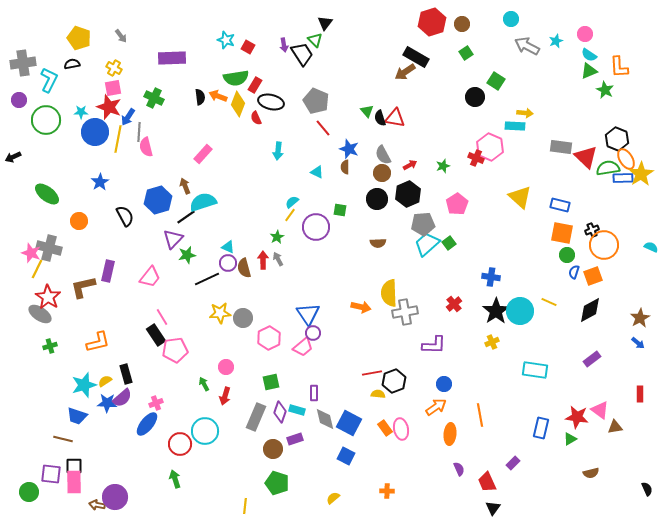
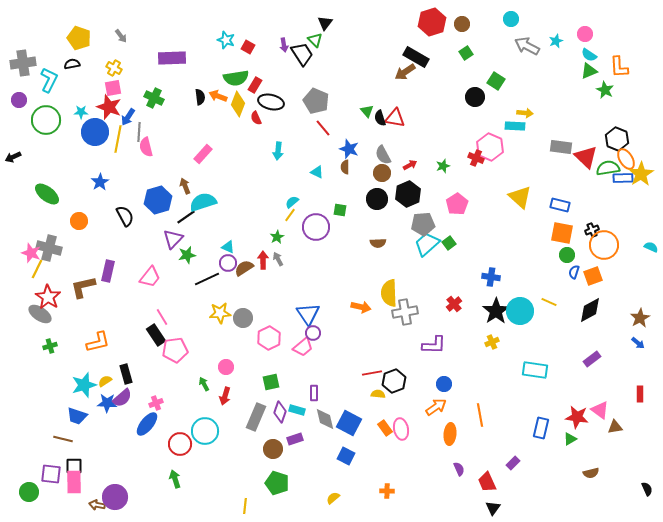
brown semicircle at (244, 268): rotated 72 degrees clockwise
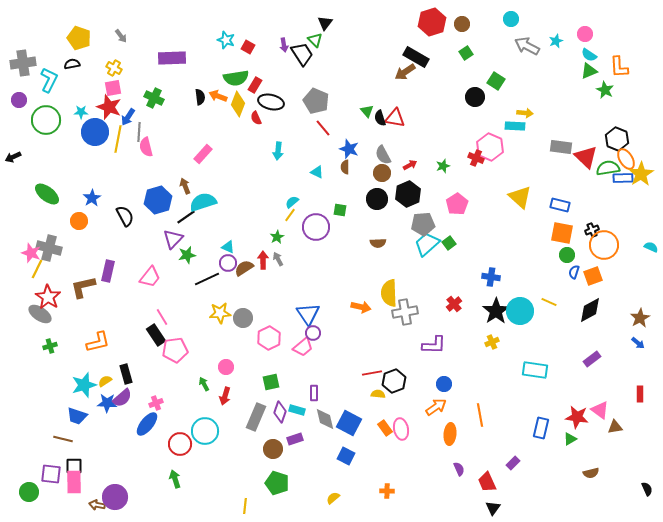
blue star at (100, 182): moved 8 px left, 16 px down
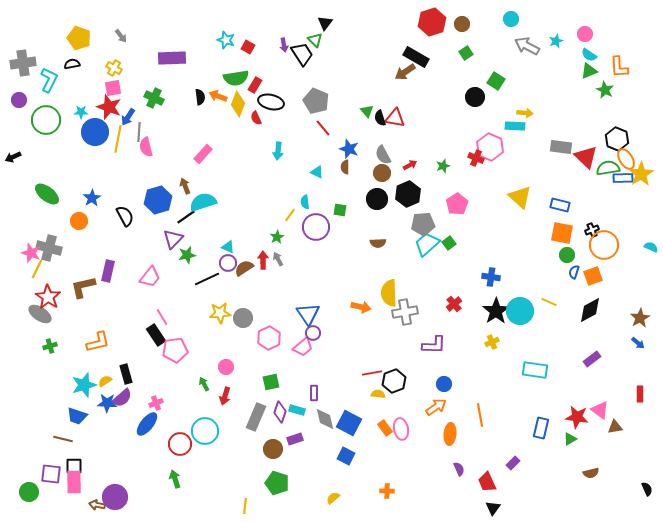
cyan semicircle at (292, 202): moved 13 px right; rotated 56 degrees counterclockwise
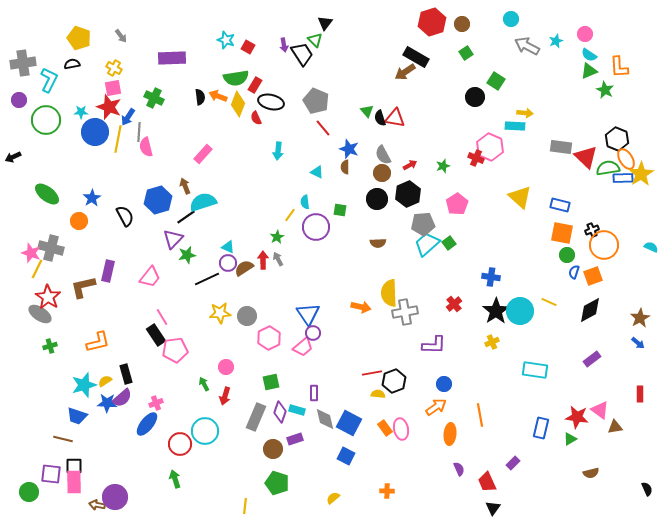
gray cross at (49, 248): moved 2 px right
gray circle at (243, 318): moved 4 px right, 2 px up
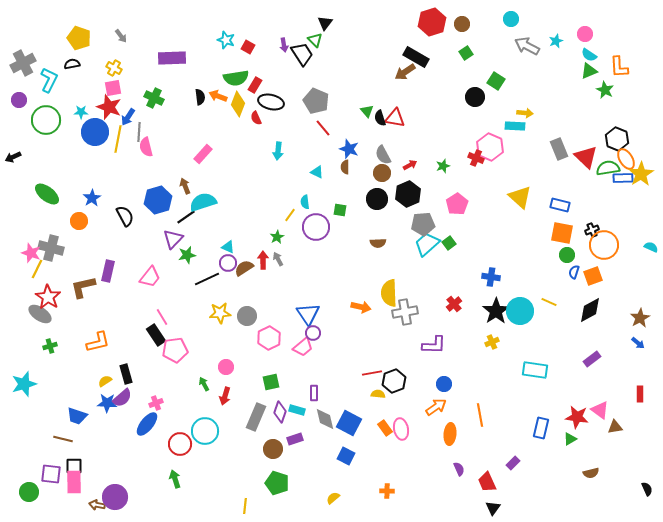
gray cross at (23, 63): rotated 20 degrees counterclockwise
gray rectangle at (561, 147): moved 2 px left, 2 px down; rotated 60 degrees clockwise
cyan star at (84, 385): moved 60 px left, 1 px up
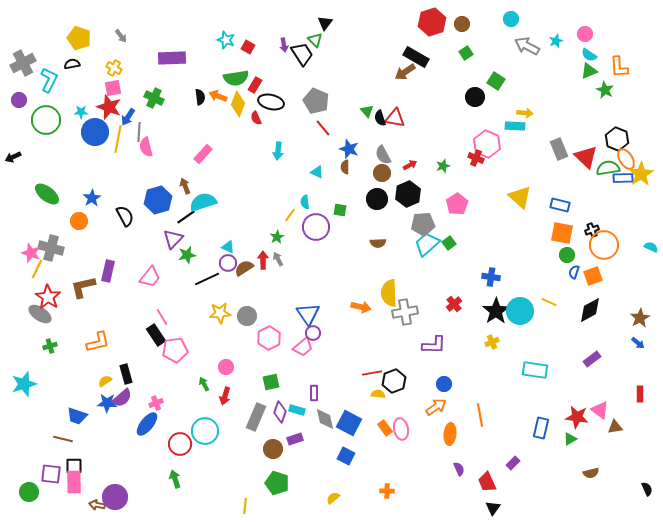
pink hexagon at (490, 147): moved 3 px left, 3 px up
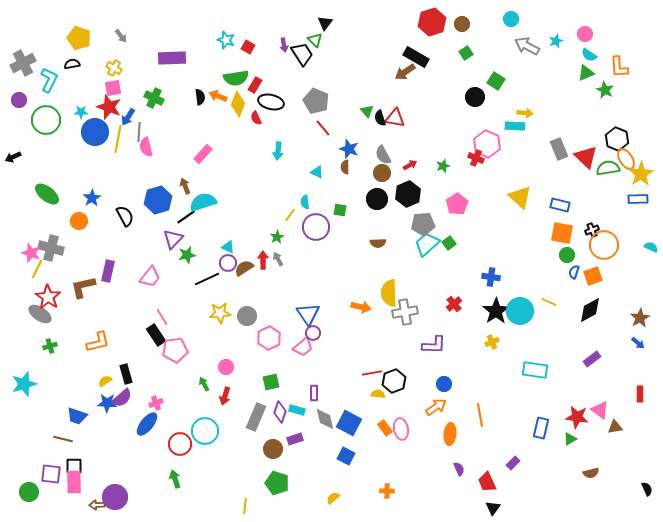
green triangle at (589, 71): moved 3 px left, 2 px down
blue rectangle at (623, 178): moved 15 px right, 21 px down
brown arrow at (97, 505): rotated 14 degrees counterclockwise
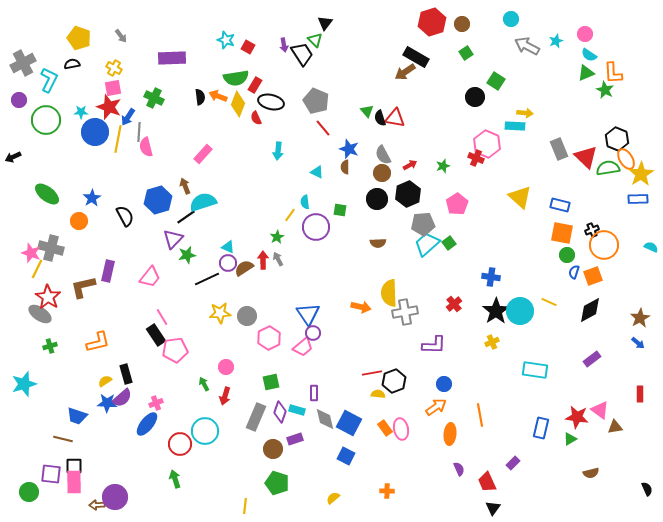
orange L-shape at (619, 67): moved 6 px left, 6 px down
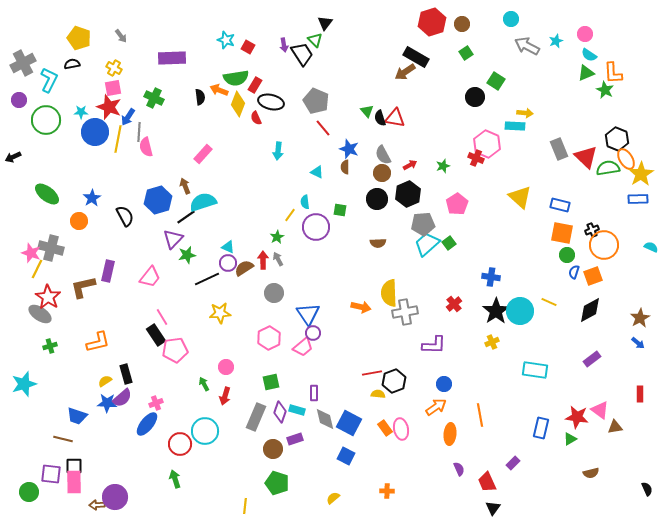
orange arrow at (218, 96): moved 1 px right, 6 px up
gray circle at (247, 316): moved 27 px right, 23 px up
